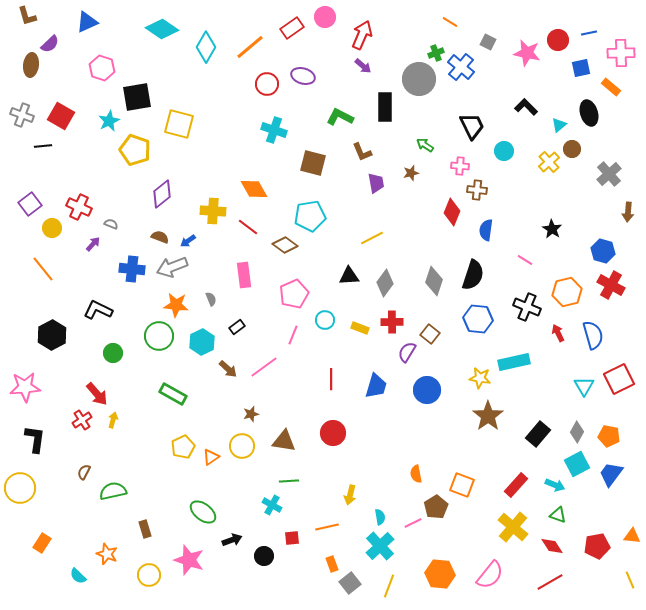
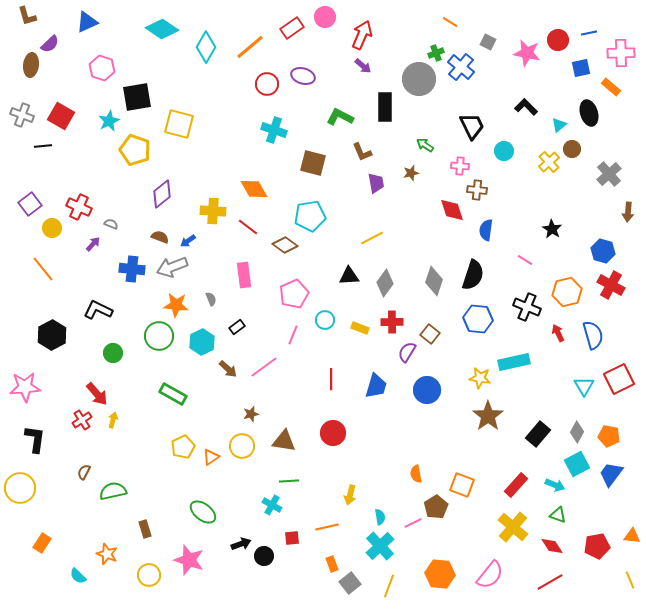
red diamond at (452, 212): moved 2 px up; rotated 40 degrees counterclockwise
black arrow at (232, 540): moved 9 px right, 4 px down
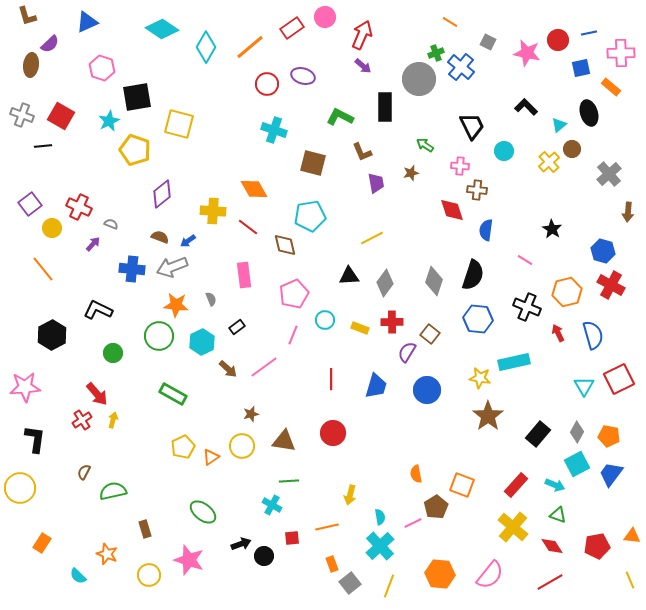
brown diamond at (285, 245): rotated 40 degrees clockwise
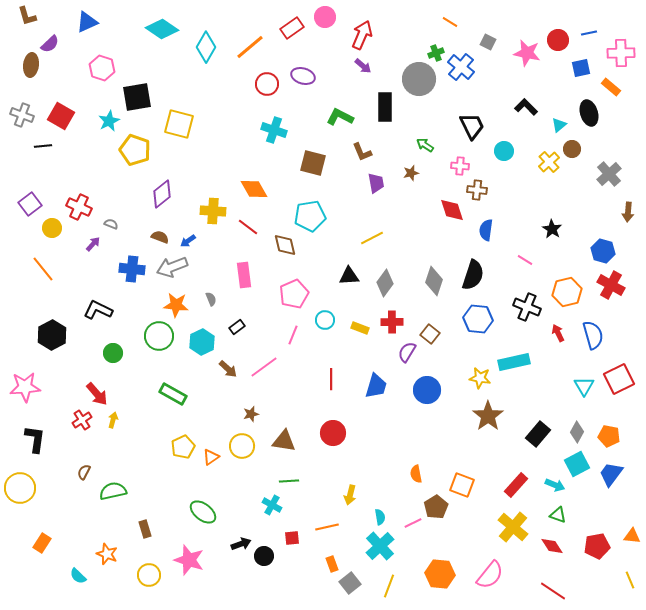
red line at (550, 582): moved 3 px right, 9 px down; rotated 64 degrees clockwise
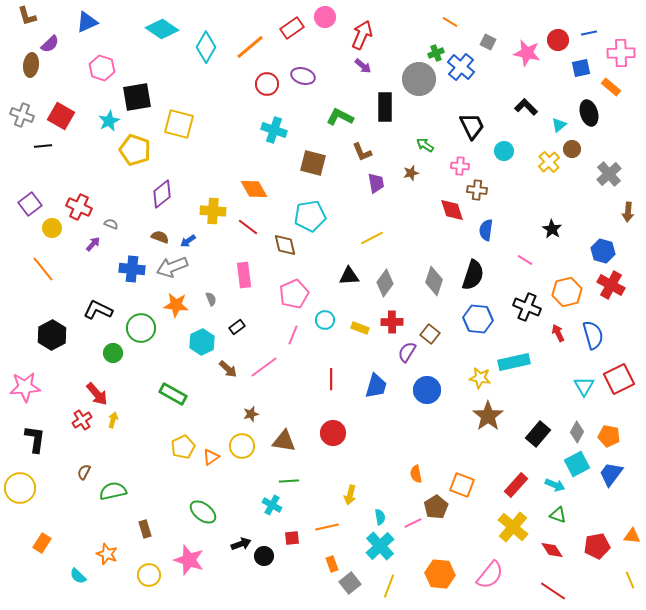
green circle at (159, 336): moved 18 px left, 8 px up
red diamond at (552, 546): moved 4 px down
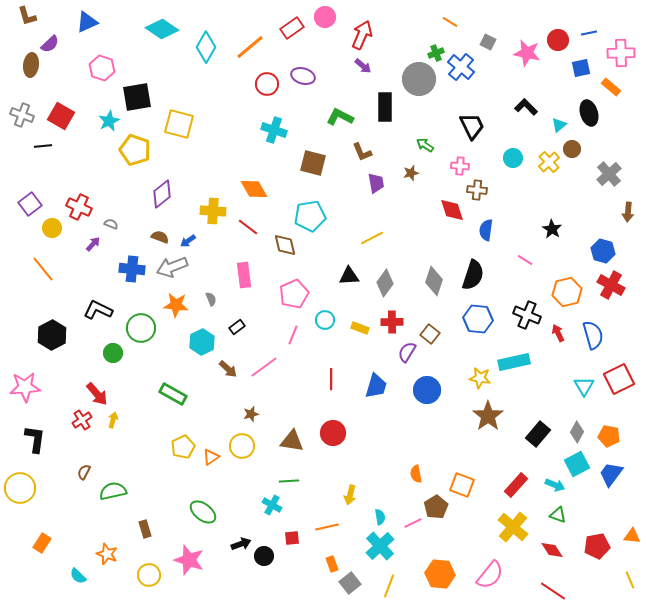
cyan circle at (504, 151): moved 9 px right, 7 px down
black cross at (527, 307): moved 8 px down
brown triangle at (284, 441): moved 8 px right
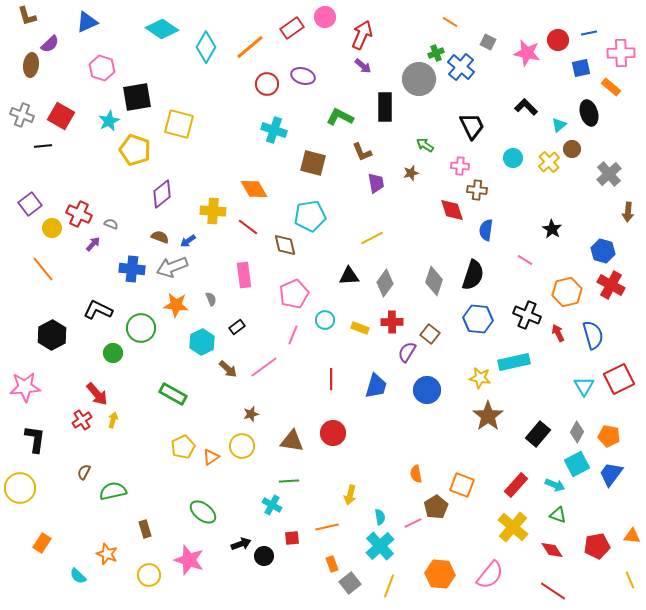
red cross at (79, 207): moved 7 px down
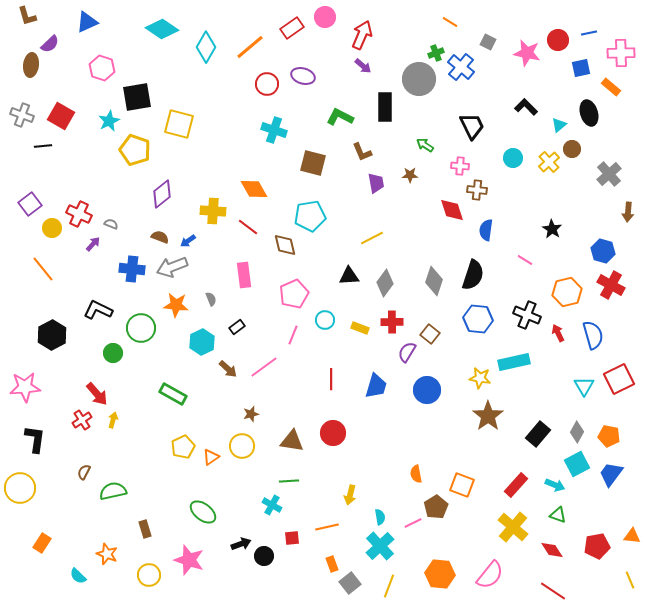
brown star at (411, 173): moved 1 px left, 2 px down; rotated 14 degrees clockwise
